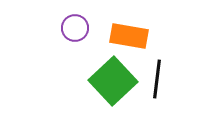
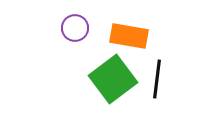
green square: moved 2 px up; rotated 6 degrees clockwise
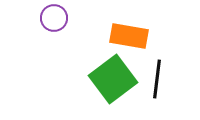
purple circle: moved 21 px left, 10 px up
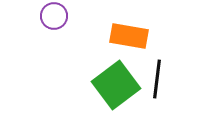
purple circle: moved 2 px up
green square: moved 3 px right, 6 px down
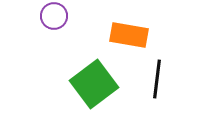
orange rectangle: moved 1 px up
green square: moved 22 px left, 1 px up
